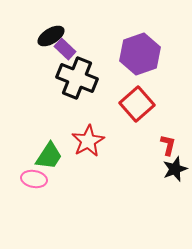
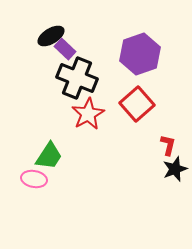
red star: moved 27 px up
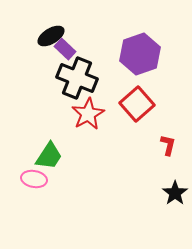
black star: moved 24 px down; rotated 15 degrees counterclockwise
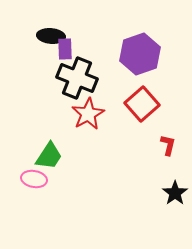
black ellipse: rotated 36 degrees clockwise
purple rectangle: rotated 45 degrees clockwise
red square: moved 5 px right
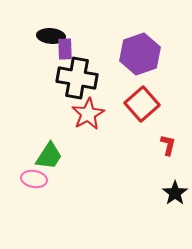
black cross: rotated 12 degrees counterclockwise
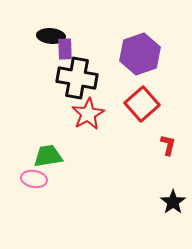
green trapezoid: moved 1 px left; rotated 132 degrees counterclockwise
black star: moved 2 px left, 9 px down
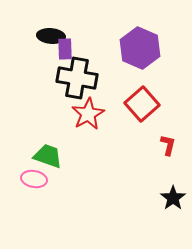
purple hexagon: moved 6 px up; rotated 18 degrees counterclockwise
green trapezoid: rotated 28 degrees clockwise
black star: moved 4 px up
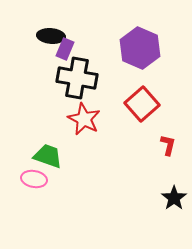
purple rectangle: rotated 25 degrees clockwise
red star: moved 4 px left, 5 px down; rotated 16 degrees counterclockwise
black star: moved 1 px right
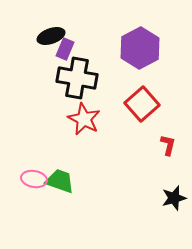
black ellipse: rotated 24 degrees counterclockwise
purple hexagon: rotated 9 degrees clockwise
green trapezoid: moved 12 px right, 25 px down
black star: rotated 20 degrees clockwise
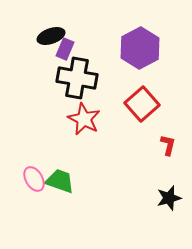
pink ellipse: rotated 50 degrees clockwise
black star: moved 5 px left
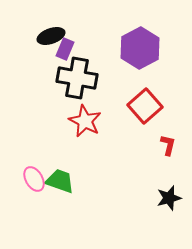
red square: moved 3 px right, 2 px down
red star: moved 1 px right, 2 px down
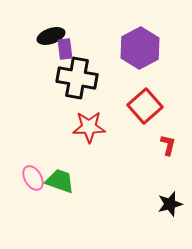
purple rectangle: rotated 30 degrees counterclockwise
red star: moved 4 px right, 6 px down; rotated 28 degrees counterclockwise
pink ellipse: moved 1 px left, 1 px up
black star: moved 1 px right, 6 px down
